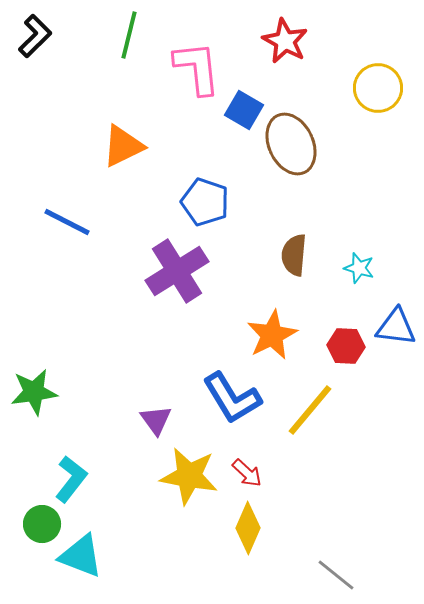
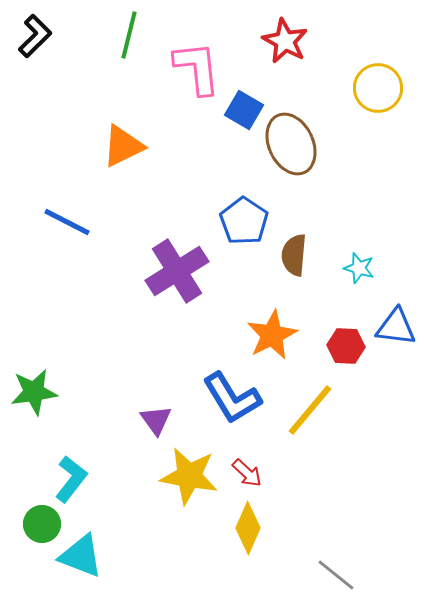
blue pentagon: moved 39 px right, 19 px down; rotated 15 degrees clockwise
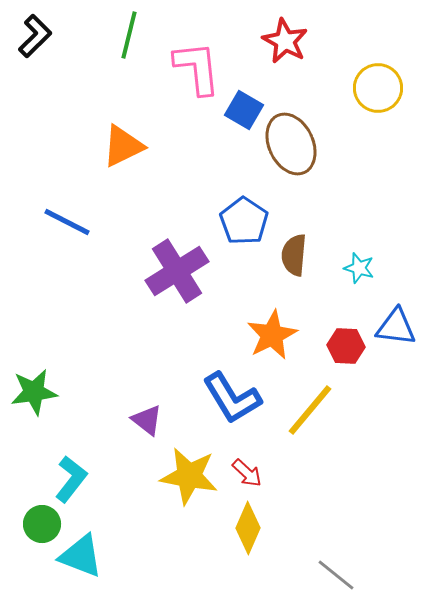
purple triangle: moved 9 px left; rotated 16 degrees counterclockwise
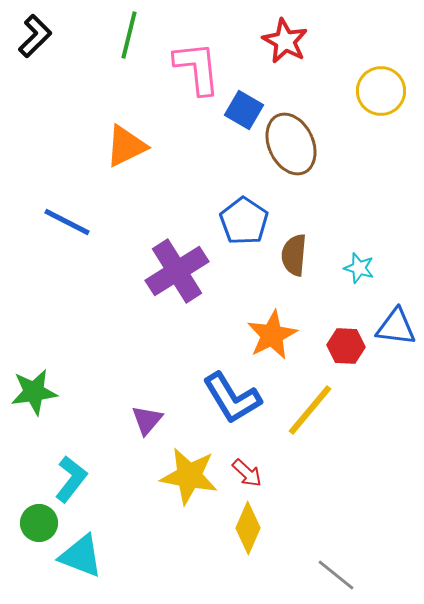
yellow circle: moved 3 px right, 3 px down
orange triangle: moved 3 px right
purple triangle: rotated 32 degrees clockwise
green circle: moved 3 px left, 1 px up
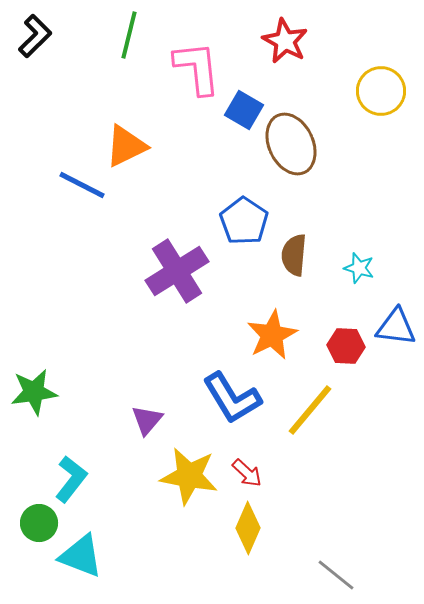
blue line: moved 15 px right, 37 px up
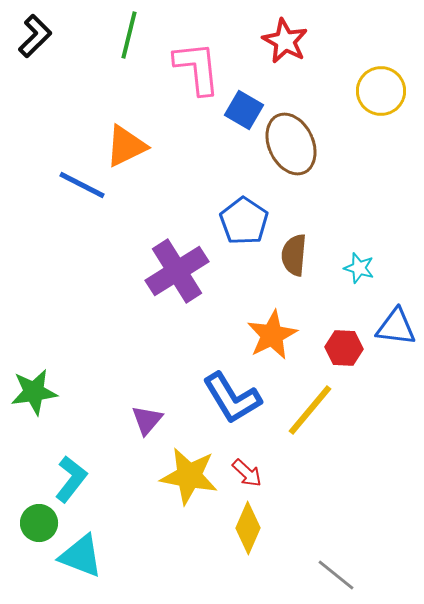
red hexagon: moved 2 px left, 2 px down
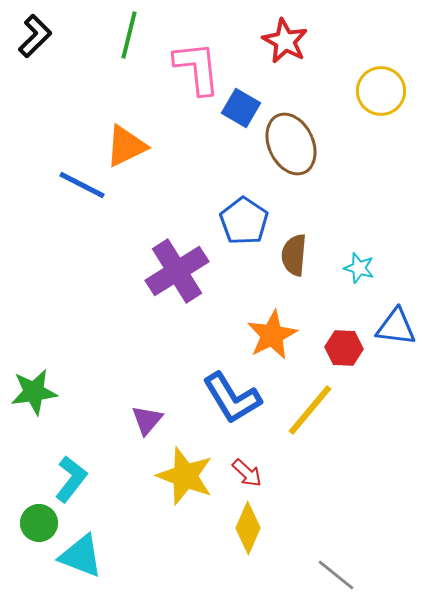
blue square: moved 3 px left, 2 px up
yellow star: moved 4 px left; rotated 10 degrees clockwise
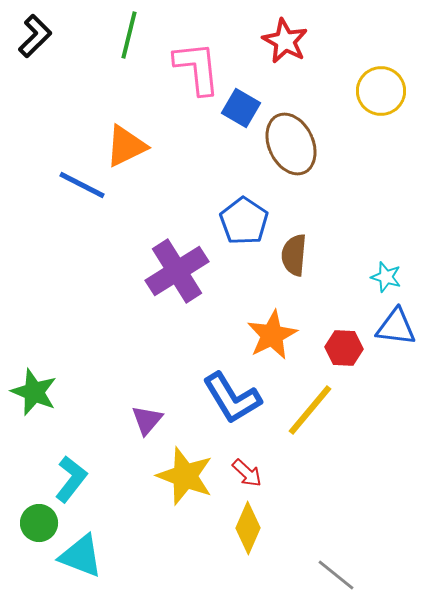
cyan star: moved 27 px right, 9 px down
green star: rotated 30 degrees clockwise
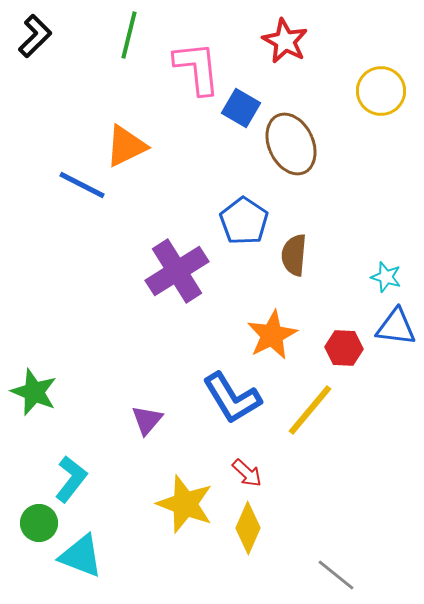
yellow star: moved 28 px down
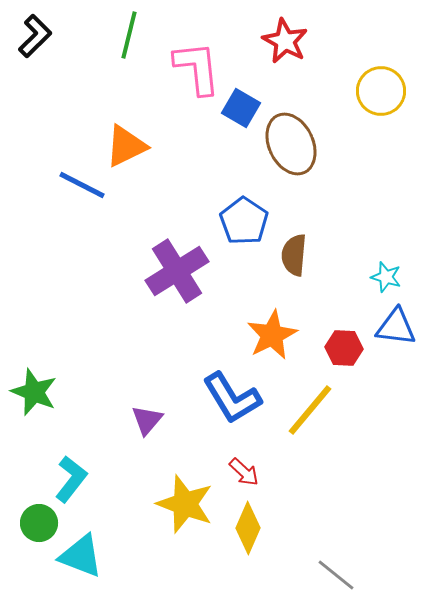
red arrow: moved 3 px left, 1 px up
